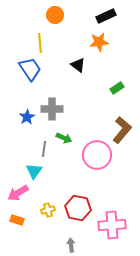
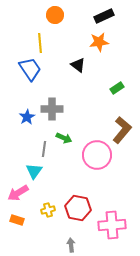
black rectangle: moved 2 px left
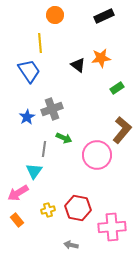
orange star: moved 2 px right, 16 px down
blue trapezoid: moved 1 px left, 2 px down
gray cross: rotated 20 degrees counterclockwise
orange rectangle: rotated 32 degrees clockwise
pink cross: moved 2 px down
gray arrow: rotated 72 degrees counterclockwise
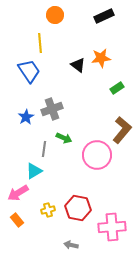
blue star: moved 1 px left
cyan triangle: rotated 24 degrees clockwise
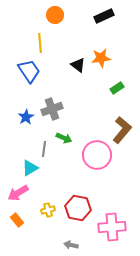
cyan triangle: moved 4 px left, 3 px up
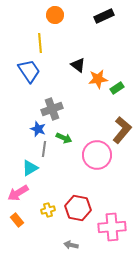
orange star: moved 3 px left, 21 px down
blue star: moved 12 px right, 12 px down; rotated 21 degrees counterclockwise
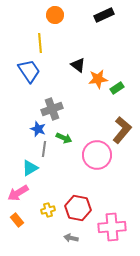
black rectangle: moved 1 px up
gray arrow: moved 7 px up
